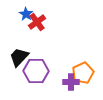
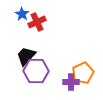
blue star: moved 4 px left
red cross: rotated 12 degrees clockwise
black trapezoid: moved 7 px right, 1 px up
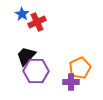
orange pentagon: moved 3 px left, 5 px up
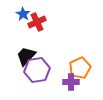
blue star: moved 1 px right
purple hexagon: moved 1 px right, 1 px up; rotated 10 degrees counterclockwise
